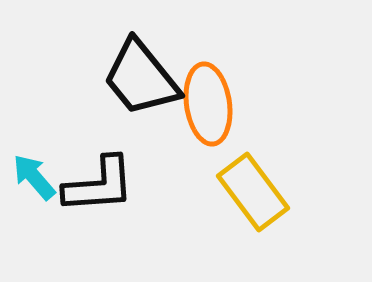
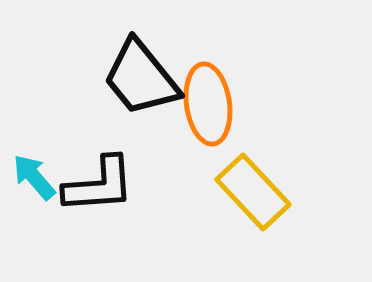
yellow rectangle: rotated 6 degrees counterclockwise
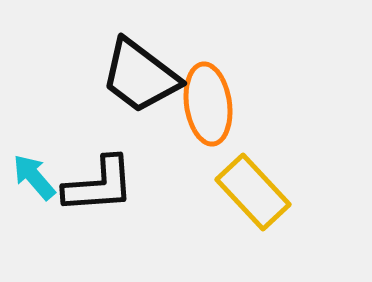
black trapezoid: moved 1 px left, 2 px up; rotated 14 degrees counterclockwise
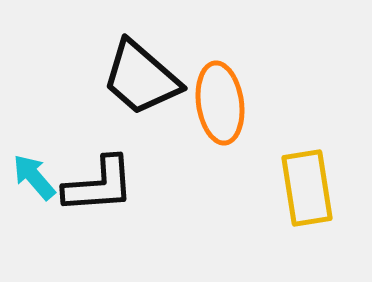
black trapezoid: moved 1 px right, 2 px down; rotated 4 degrees clockwise
orange ellipse: moved 12 px right, 1 px up
yellow rectangle: moved 54 px right, 4 px up; rotated 34 degrees clockwise
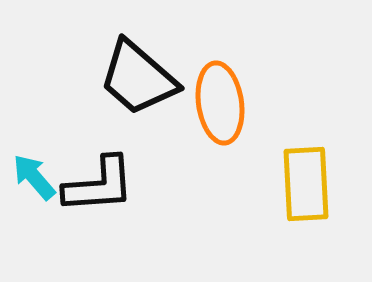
black trapezoid: moved 3 px left
yellow rectangle: moved 1 px left, 4 px up; rotated 6 degrees clockwise
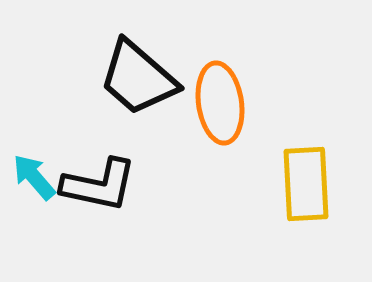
black L-shape: rotated 16 degrees clockwise
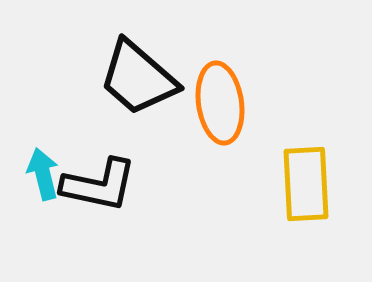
cyan arrow: moved 9 px right, 3 px up; rotated 27 degrees clockwise
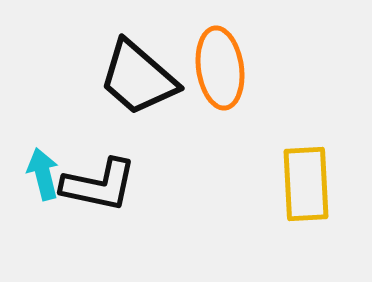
orange ellipse: moved 35 px up
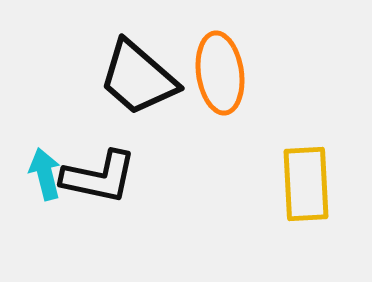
orange ellipse: moved 5 px down
cyan arrow: moved 2 px right
black L-shape: moved 8 px up
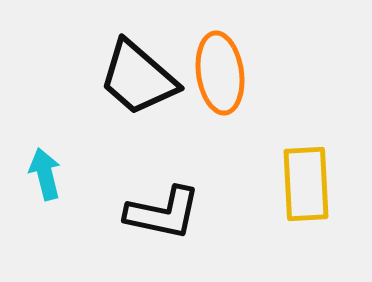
black L-shape: moved 64 px right, 36 px down
